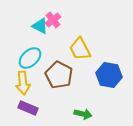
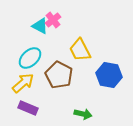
yellow trapezoid: moved 1 px down
yellow arrow: rotated 125 degrees counterclockwise
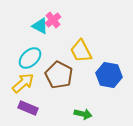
yellow trapezoid: moved 1 px right, 1 px down
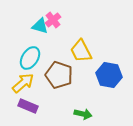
cyan triangle: rotated 12 degrees counterclockwise
cyan ellipse: rotated 15 degrees counterclockwise
brown pentagon: rotated 8 degrees counterclockwise
purple rectangle: moved 2 px up
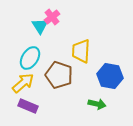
pink cross: moved 1 px left, 3 px up
cyan triangle: rotated 42 degrees clockwise
yellow trapezoid: rotated 30 degrees clockwise
blue hexagon: moved 1 px right, 1 px down
green arrow: moved 14 px right, 10 px up
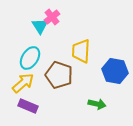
blue hexagon: moved 5 px right, 5 px up
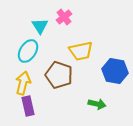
pink cross: moved 12 px right
yellow trapezoid: rotated 105 degrees counterclockwise
cyan ellipse: moved 2 px left, 7 px up
yellow arrow: rotated 35 degrees counterclockwise
purple rectangle: rotated 54 degrees clockwise
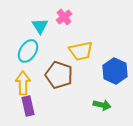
blue hexagon: rotated 15 degrees clockwise
yellow arrow: rotated 15 degrees counterclockwise
green arrow: moved 5 px right, 1 px down
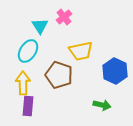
purple rectangle: rotated 18 degrees clockwise
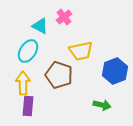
cyan triangle: rotated 30 degrees counterclockwise
blue hexagon: rotated 15 degrees clockwise
